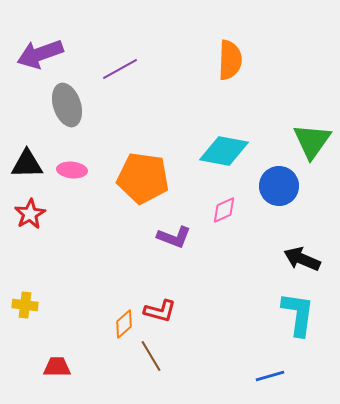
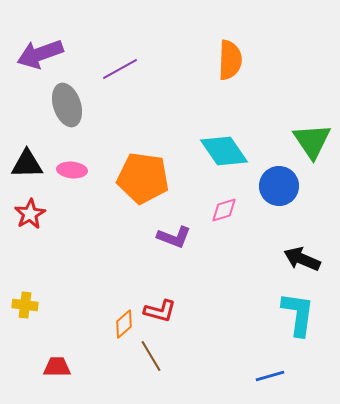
green triangle: rotated 9 degrees counterclockwise
cyan diamond: rotated 45 degrees clockwise
pink diamond: rotated 8 degrees clockwise
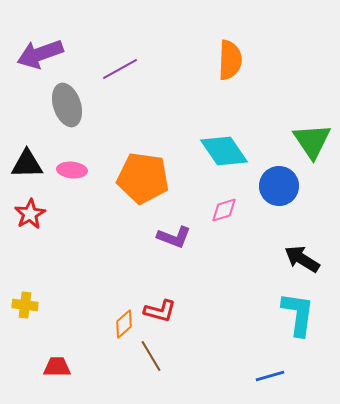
black arrow: rotated 9 degrees clockwise
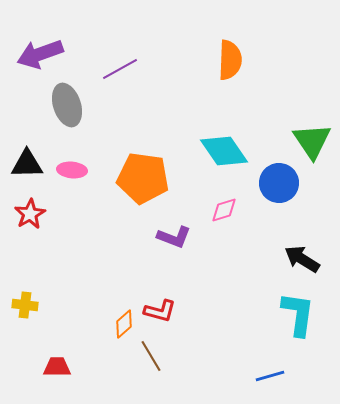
blue circle: moved 3 px up
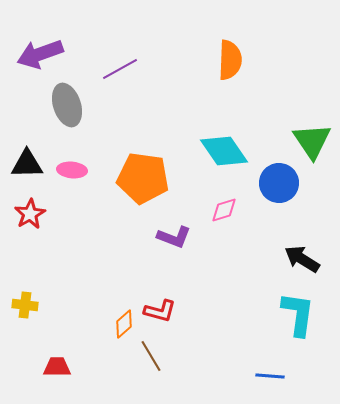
blue line: rotated 20 degrees clockwise
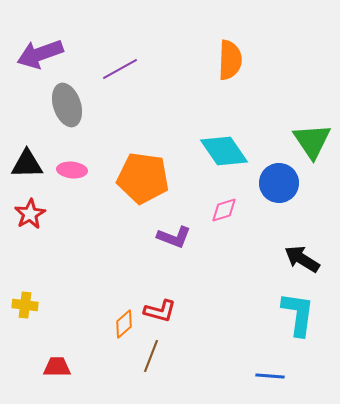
brown line: rotated 52 degrees clockwise
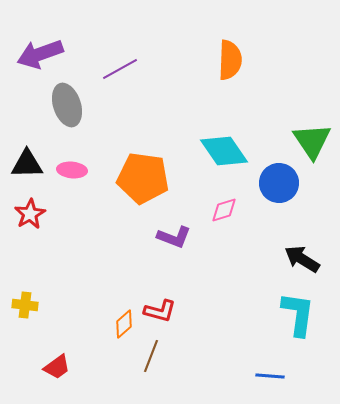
red trapezoid: rotated 144 degrees clockwise
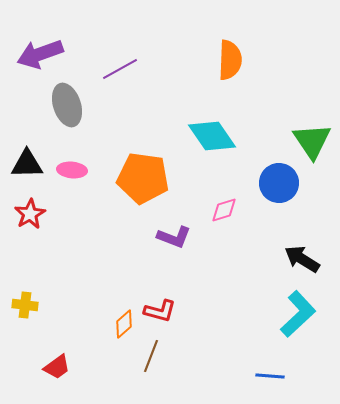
cyan diamond: moved 12 px left, 15 px up
cyan L-shape: rotated 39 degrees clockwise
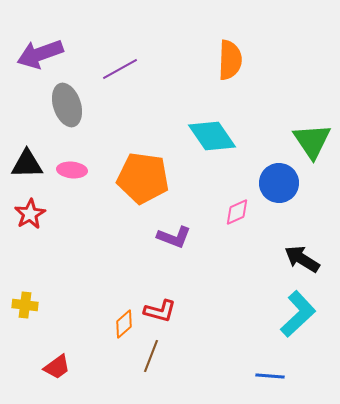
pink diamond: moved 13 px right, 2 px down; rotated 8 degrees counterclockwise
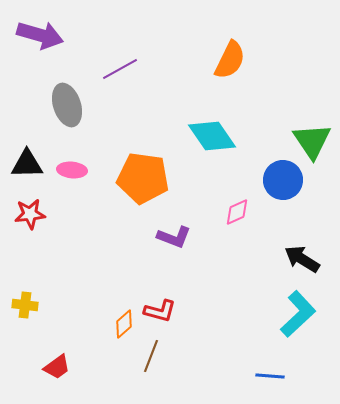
purple arrow: moved 19 px up; rotated 144 degrees counterclockwise
orange semicircle: rotated 24 degrees clockwise
blue circle: moved 4 px right, 3 px up
red star: rotated 24 degrees clockwise
